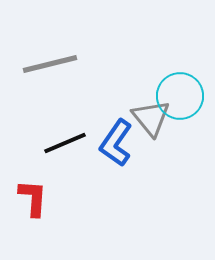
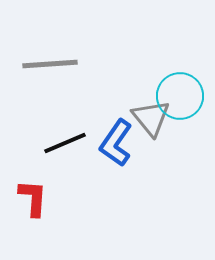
gray line: rotated 10 degrees clockwise
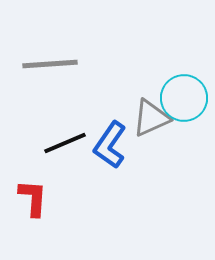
cyan circle: moved 4 px right, 2 px down
gray triangle: rotated 45 degrees clockwise
blue L-shape: moved 6 px left, 2 px down
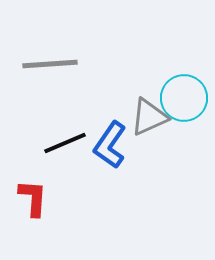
gray triangle: moved 2 px left, 1 px up
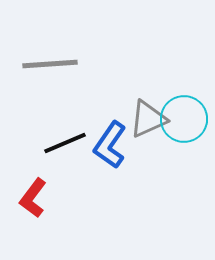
cyan circle: moved 21 px down
gray triangle: moved 1 px left, 2 px down
red L-shape: rotated 147 degrees counterclockwise
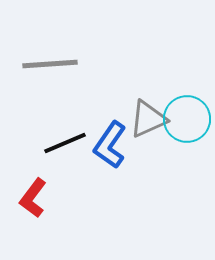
cyan circle: moved 3 px right
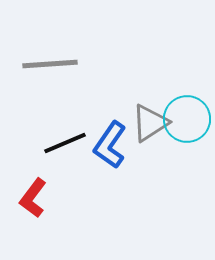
gray triangle: moved 2 px right, 4 px down; rotated 9 degrees counterclockwise
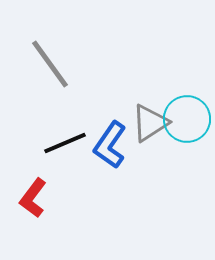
gray line: rotated 58 degrees clockwise
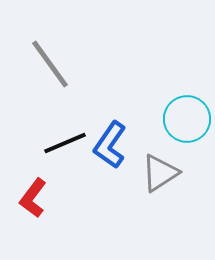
gray triangle: moved 10 px right, 50 px down
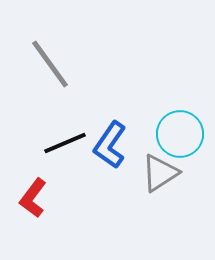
cyan circle: moved 7 px left, 15 px down
